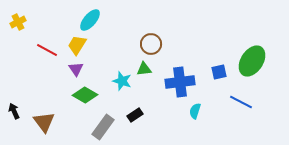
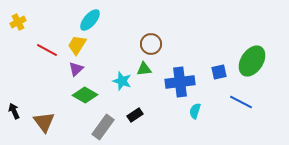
purple triangle: rotated 21 degrees clockwise
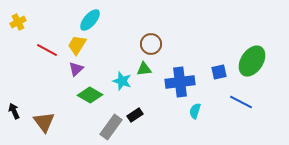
green diamond: moved 5 px right
gray rectangle: moved 8 px right
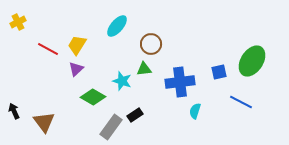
cyan ellipse: moved 27 px right, 6 px down
red line: moved 1 px right, 1 px up
green diamond: moved 3 px right, 2 px down
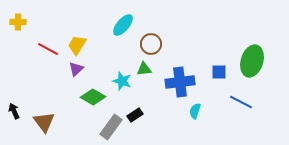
yellow cross: rotated 28 degrees clockwise
cyan ellipse: moved 6 px right, 1 px up
green ellipse: rotated 16 degrees counterclockwise
blue square: rotated 14 degrees clockwise
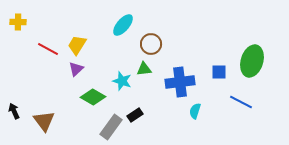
brown triangle: moved 1 px up
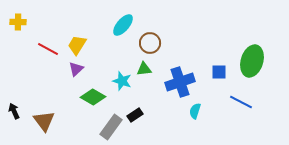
brown circle: moved 1 px left, 1 px up
blue cross: rotated 12 degrees counterclockwise
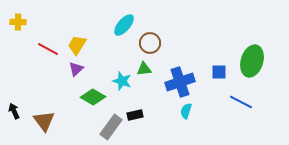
cyan ellipse: moved 1 px right
cyan semicircle: moved 9 px left
black rectangle: rotated 21 degrees clockwise
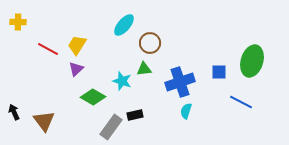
black arrow: moved 1 px down
